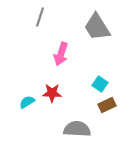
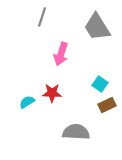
gray line: moved 2 px right
gray semicircle: moved 1 px left, 3 px down
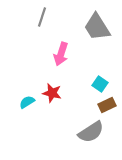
red star: rotated 12 degrees clockwise
gray semicircle: moved 15 px right; rotated 144 degrees clockwise
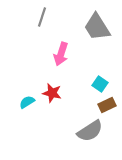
gray semicircle: moved 1 px left, 1 px up
